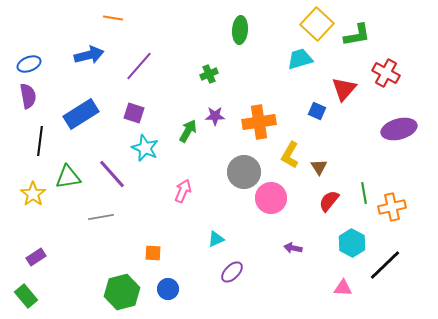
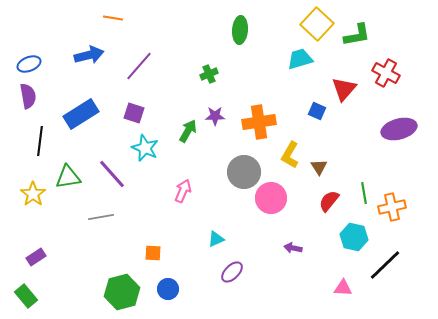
cyan hexagon at (352, 243): moved 2 px right, 6 px up; rotated 16 degrees counterclockwise
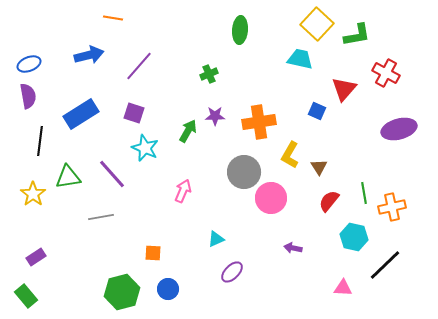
cyan trapezoid at (300, 59): rotated 28 degrees clockwise
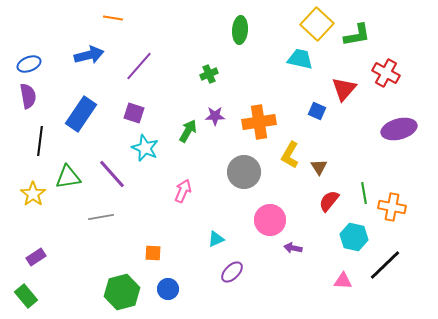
blue rectangle at (81, 114): rotated 24 degrees counterclockwise
pink circle at (271, 198): moved 1 px left, 22 px down
orange cross at (392, 207): rotated 24 degrees clockwise
pink triangle at (343, 288): moved 7 px up
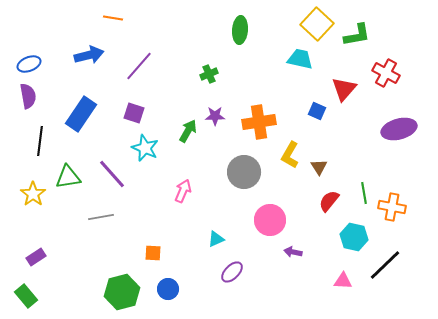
purple arrow at (293, 248): moved 4 px down
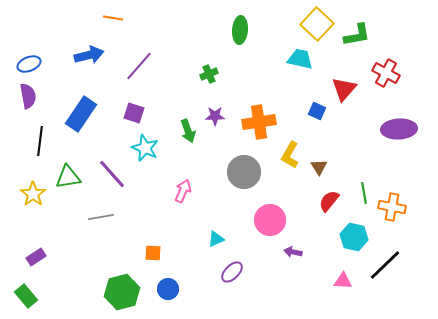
purple ellipse at (399, 129): rotated 12 degrees clockwise
green arrow at (188, 131): rotated 130 degrees clockwise
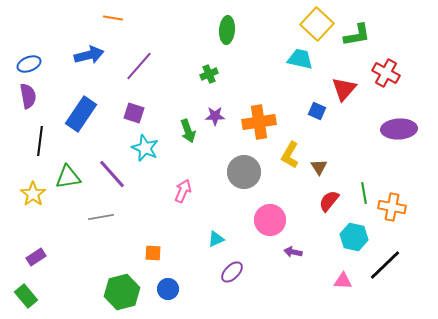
green ellipse at (240, 30): moved 13 px left
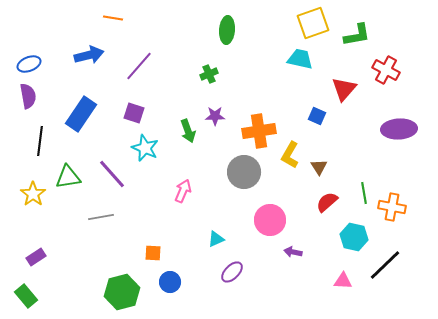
yellow square at (317, 24): moved 4 px left, 1 px up; rotated 28 degrees clockwise
red cross at (386, 73): moved 3 px up
blue square at (317, 111): moved 5 px down
orange cross at (259, 122): moved 9 px down
red semicircle at (329, 201): moved 2 px left, 1 px down; rotated 10 degrees clockwise
blue circle at (168, 289): moved 2 px right, 7 px up
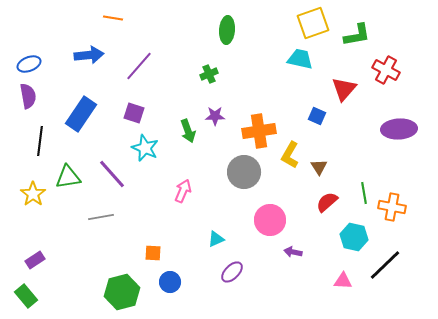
blue arrow at (89, 55): rotated 8 degrees clockwise
purple rectangle at (36, 257): moved 1 px left, 3 px down
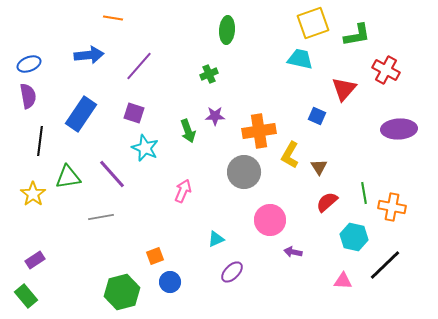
orange square at (153, 253): moved 2 px right, 3 px down; rotated 24 degrees counterclockwise
